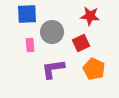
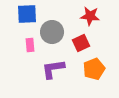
orange pentagon: rotated 25 degrees clockwise
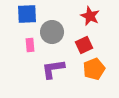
red star: rotated 18 degrees clockwise
red square: moved 3 px right, 2 px down
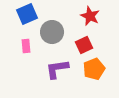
blue square: rotated 20 degrees counterclockwise
pink rectangle: moved 4 px left, 1 px down
purple L-shape: moved 4 px right
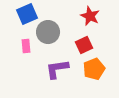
gray circle: moved 4 px left
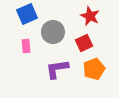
gray circle: moved 5 px right
red square: moved 2 px up
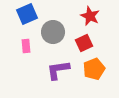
purple L-shape: moved 1 px right, 1 px down
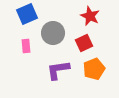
gray circle: moved 1 px down
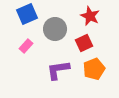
gray circle: moved 2 px right, 4 px up
pink rectangle: rotated 48 degrees clockwise
